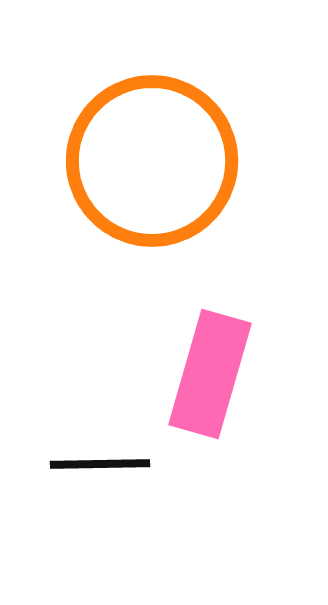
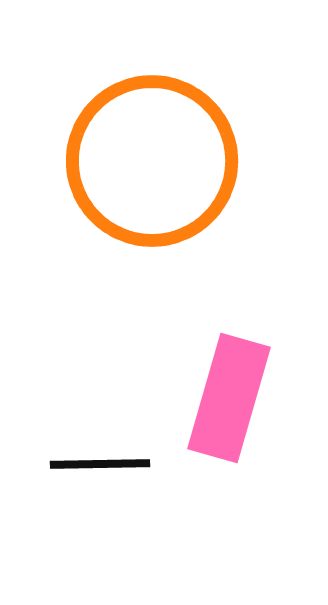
pink rectangle: moved 19 px right, 24 px down
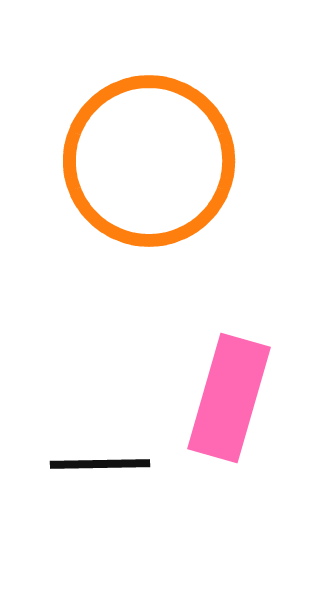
orange circle: moved 3 px left
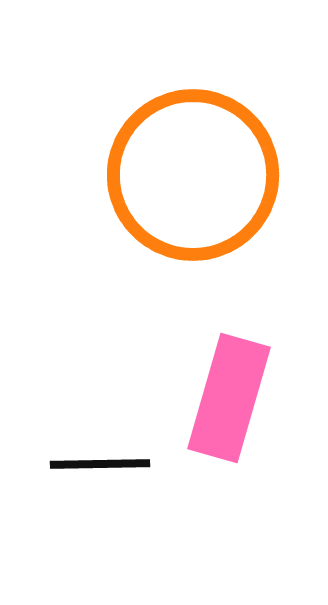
orange circle: moved 44 px right, 14 px down
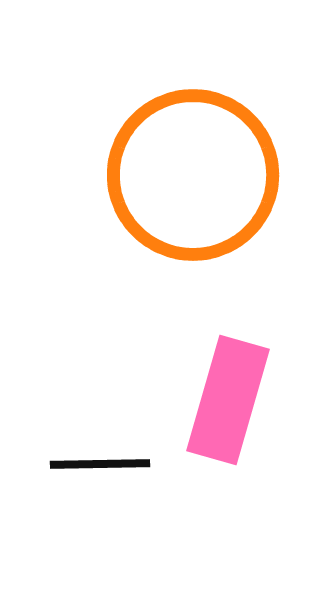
pink rectangle: moved 1 px left, 2 px down
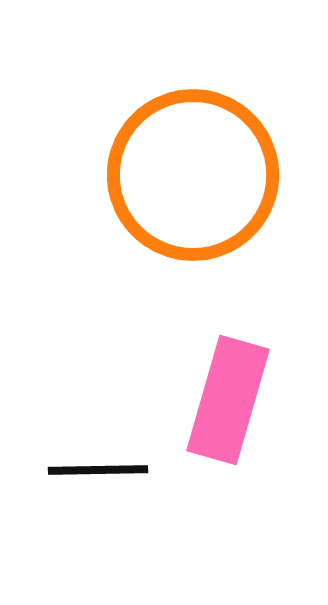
black line: moved 2 px left, 6 px down
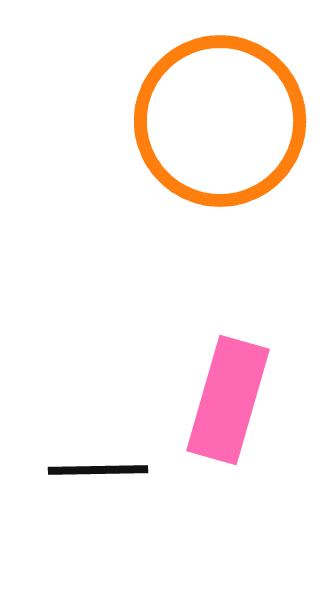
orange circle: moved 27 px right, 54 px up
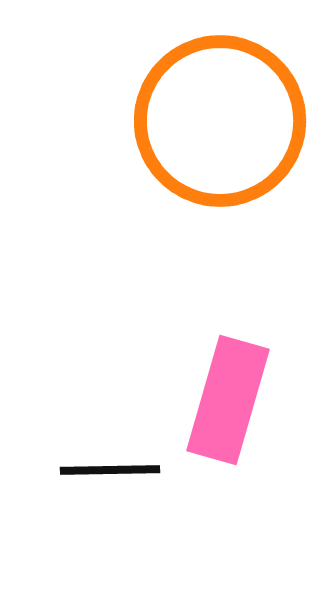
black line: moved 12 px right
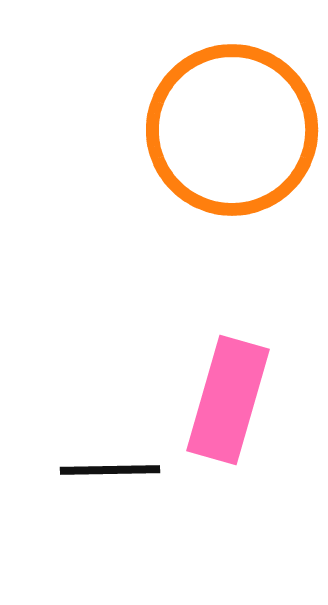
orange circle: moved 12 px right, 9 px down
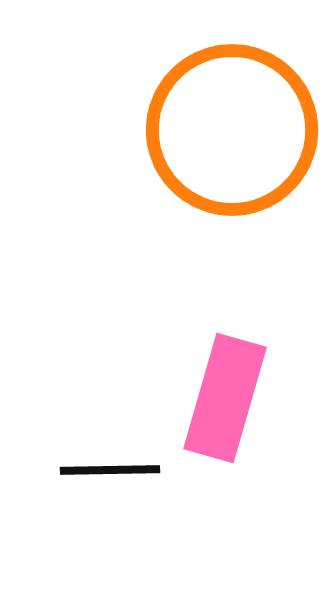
pink rectangle: moved 3 px left, 2 px up
